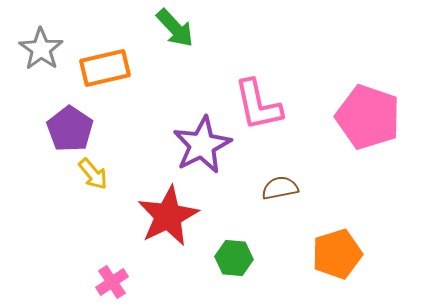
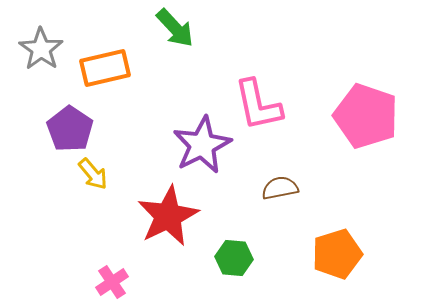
pink pentagon: moved 2 px left, 1 px up
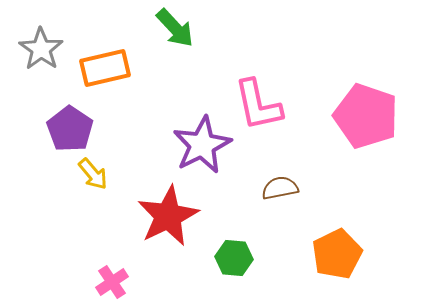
orange pentagon: rotated 9 degrees counterclockwise
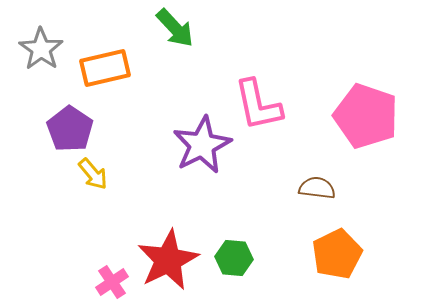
brown semicircle: moved 37 px right; rotated 18 degrees clockwise
red star: moved 44 px down
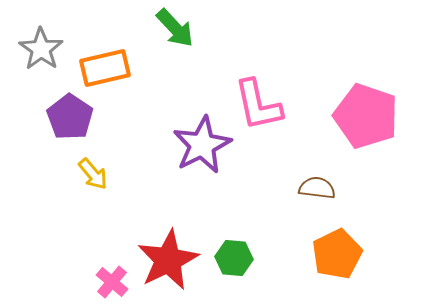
purple pentagon: moved 12 px up
pink cross: rotated 16 degrees counterclockwise
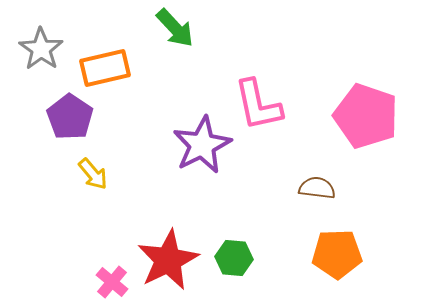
orange pentagon: rotated 24 degrees clockwise
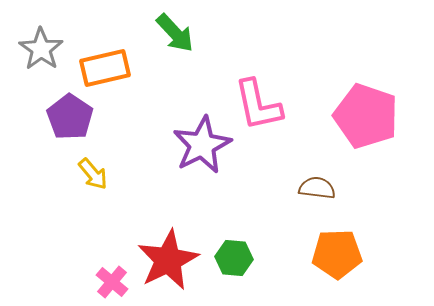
green arrow: moved 5 px down
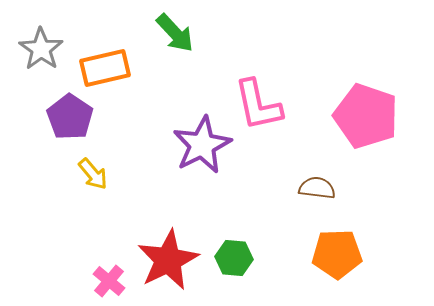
pink cross: moved 3 px left, 1 px up
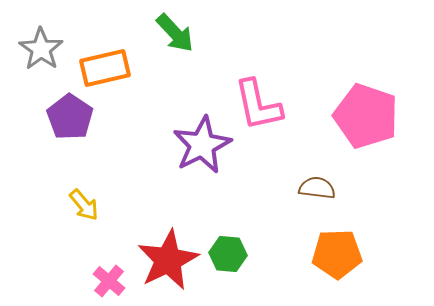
yellow arrow: moved 9 px left, 31 px down
green hexagon: moved 6 px left, 4 px up
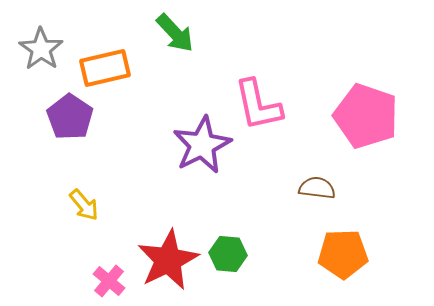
orange pentagon: moved 6 px right
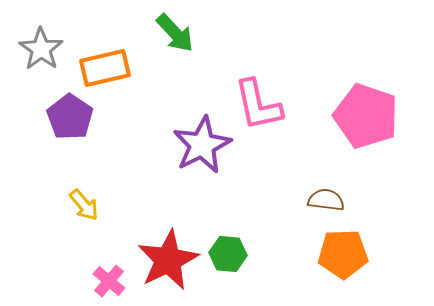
brown semicircle: moved 9 px right, 12 px down
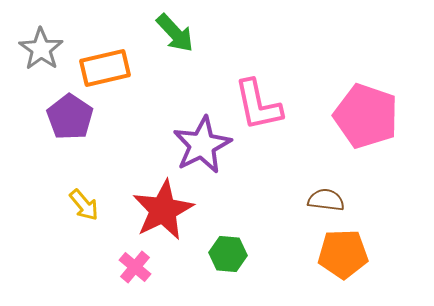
red star: moved 5 px left, 50 px up
pink cross: moved 26 px right, 14 px up
